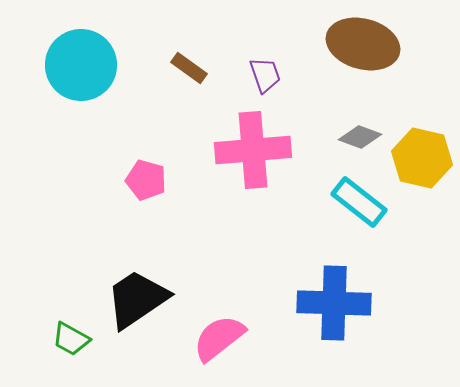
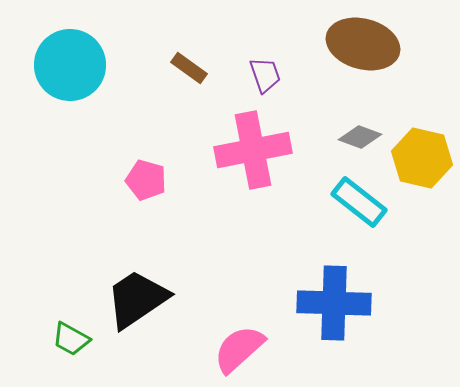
cyan circle: moved 11 px left
pink cross: rotated 6 degrees counterclockwise
pink semicircle: moved 20 px right, 11 px down; rotated 4 degrees counterclockwise
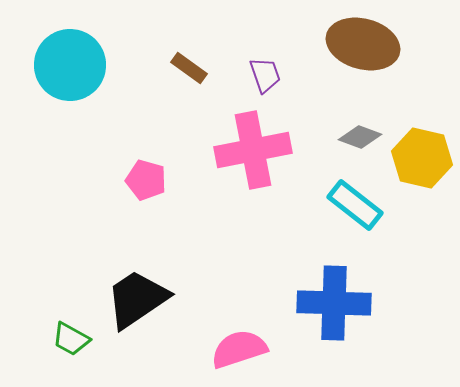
cyan rectangle: moved 4 px left, 3 px down
pink semicircle: rotated 24 degrees clockwise
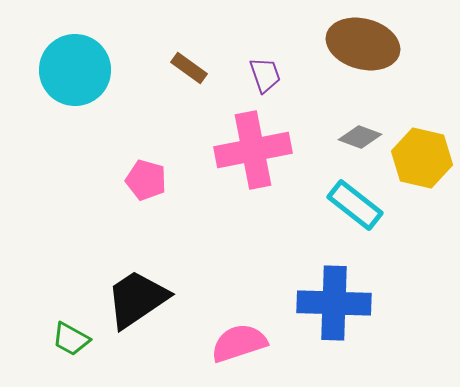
cyan circle: moved 5 px right, 5 px down
pink semicircle: moved 6 px up
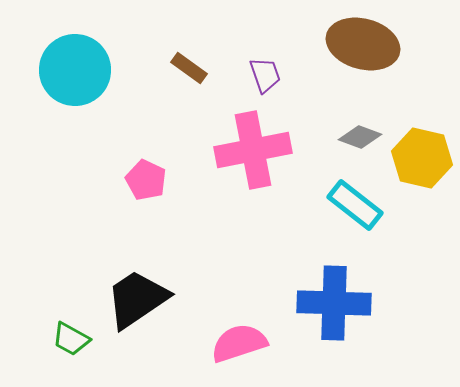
pink pentagon: rotated 9 degrees clockwise
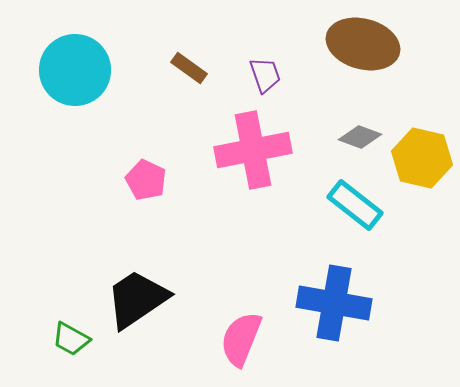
blue cross: rotated 8 degrees clockwise
pink semicircle: moved 2 px right, 4 px up; rotated 50 degrees counterclockwise
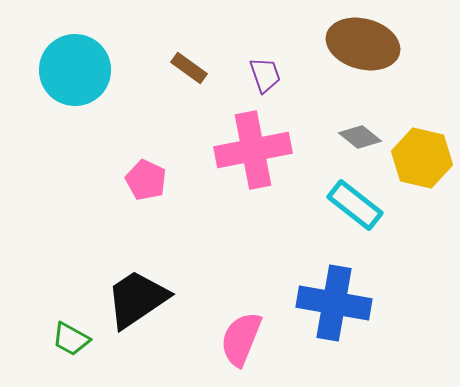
gray diamond: rotated 18 degrees clockwise
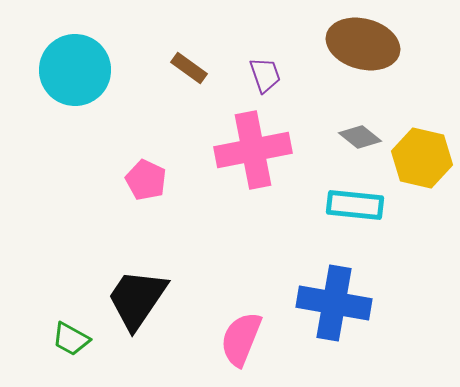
cyan rectangle: rotated 32 degrees counterclockwise
black trapezoid: rotated 22 degrees counterclockwise
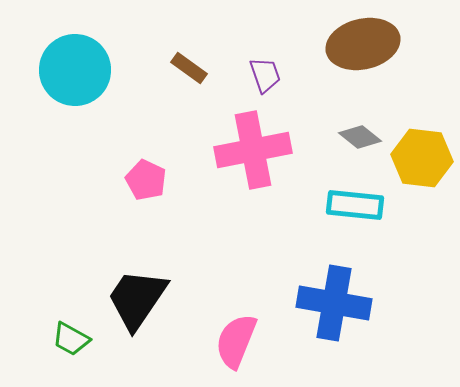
brown ellipse: rotated 28 degrees counterclockwise
yellow hexagon: rotated 6 degrees counterclockwise
pink semicircle: moved 5 px left, 2 px down
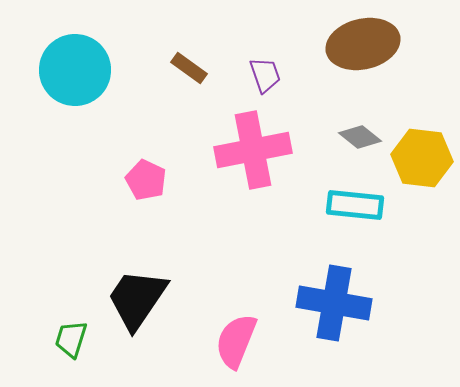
green trapezoid: rotated 78 degrees clockwise
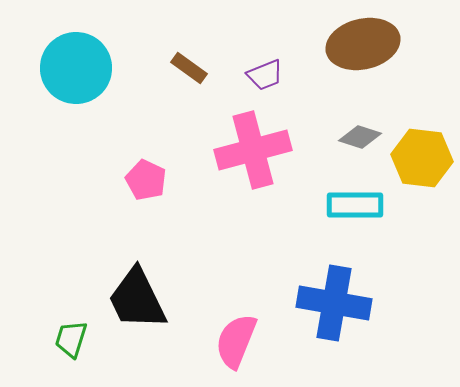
cyan circle: moved 1 px right, 2 px up
purple trapezoid: rotated 87 degrees clockwise
gray diamond: rotated 21 degrees counterclockwise
pink cross: rotated 4 degrees counterclockwise
cyan rectangle: rotated 6 degrees counterclockwise
black trapezoid: rotated 60 degrees counterclockwise
